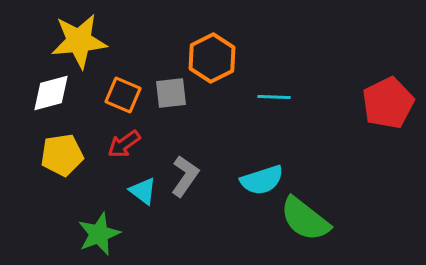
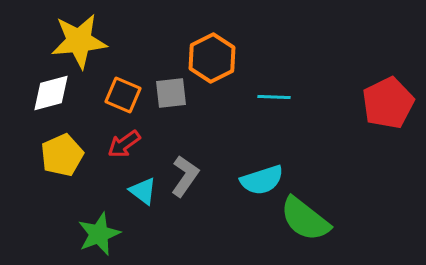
yellow pentagon: rotated 15 degrees counterclockwise
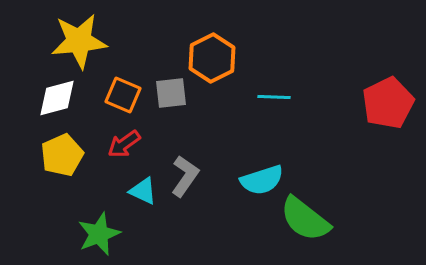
white diamond: moved 6 px right, 5 px down
cyan triangle: rotated 12 degrees counterclockwise
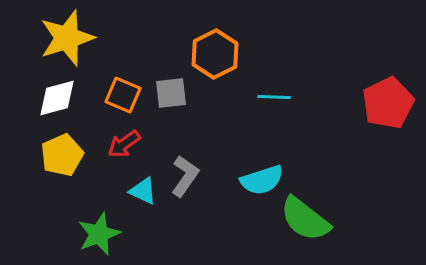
yellow star: moved 12 px left, 3 px up; rotated 12 degrees counterclockwise
orange hexagon: moved 3 px right, 4 px up
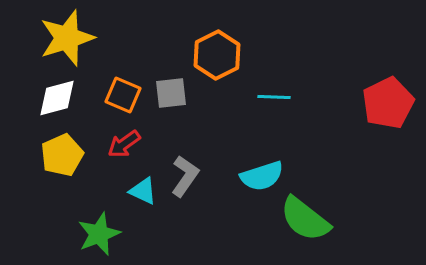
orange hexagon: moved 2 px right, 1 px down
cyan semicircle: moved 4 px up
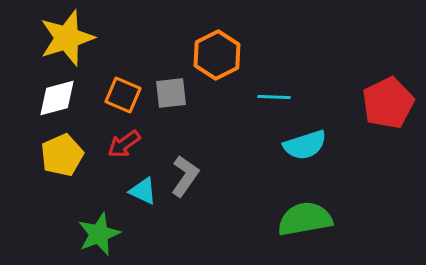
cyan semicircle: moved 43 px right, 31 px up
green semicircle: rotated 132 degrees clockwise
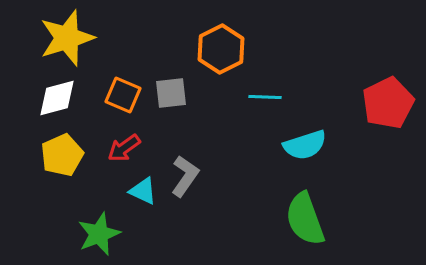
orange hexagon: moved 4 px right, 6 px up
cyan line: moved 9 px left
red arrow: moved 4 px down
green semicircle: rotated 100 degrees counterclockwise
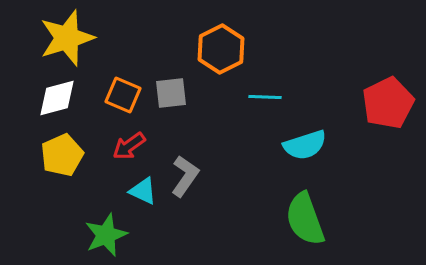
red arrow: moved 5 px right, 2 px up
green star: moved 7 px right, 1 px down
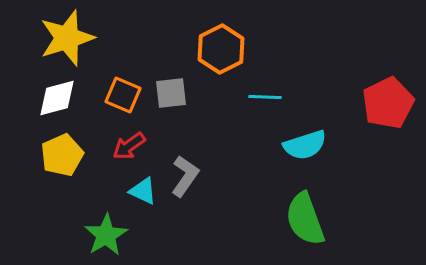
green star: rotated 9 degrees counterclockwise
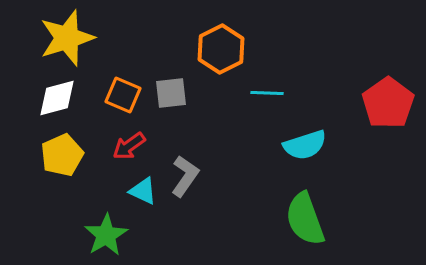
cyan line: moved 2 px right, 4 px up
red pentagon: rotated 9 degrees counterclockwise
